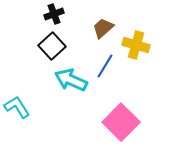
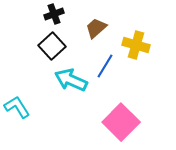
brown trapezoid: moved 7 px left
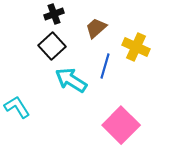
yellow cross: moved 2 px down; rotated 8 degrees clockwise
blue line: rotated 15 degrees counterclockwise
cyan arrow: rotated 8 degrees clockwise
pink square: moved 3 px down
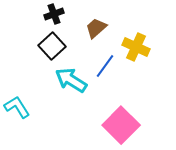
blue line: rotated 20 degrees clockwise
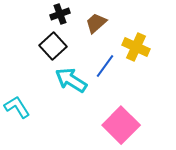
black cross: moved 6 px right
brown trapezoid: moved 5 px up
black square: moved 1 px right
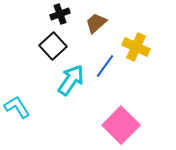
cyan arrow: rotated 92 degrees clockwise
